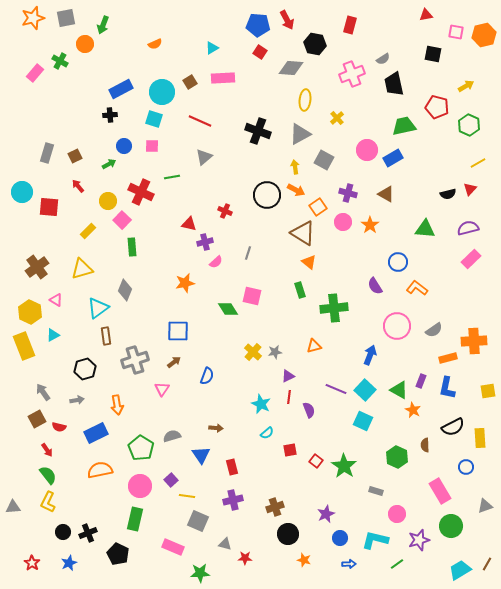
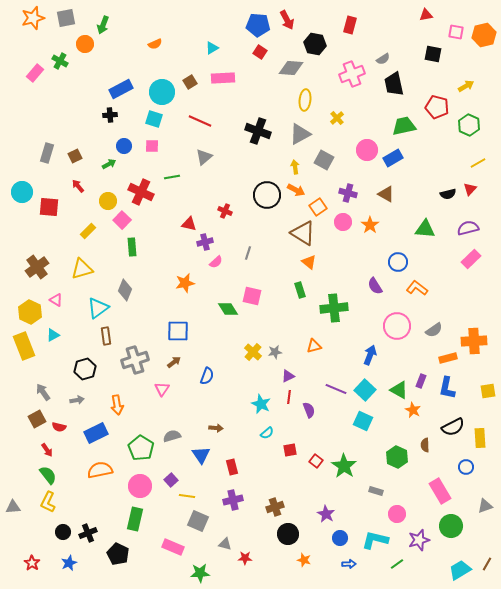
purple star at (326, 514): rotated 18 degrees counterclockwise
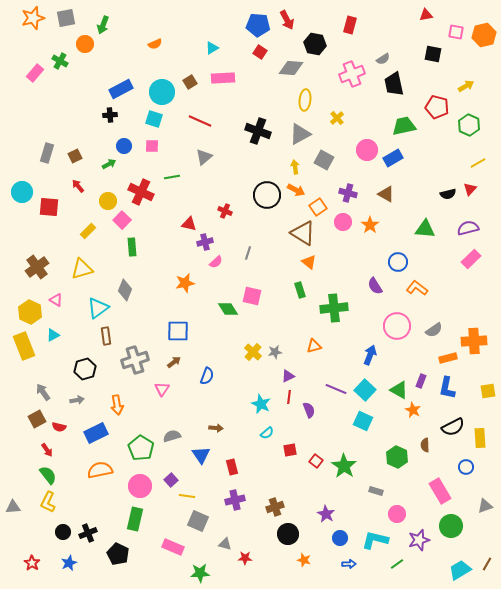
purple cross at (233, 500): moved 2 px right
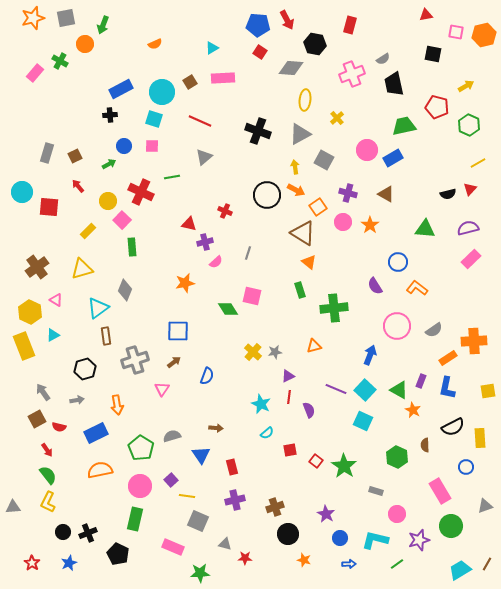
orange rectangle at (448, 358): rotated 18 degrees counterclockwise
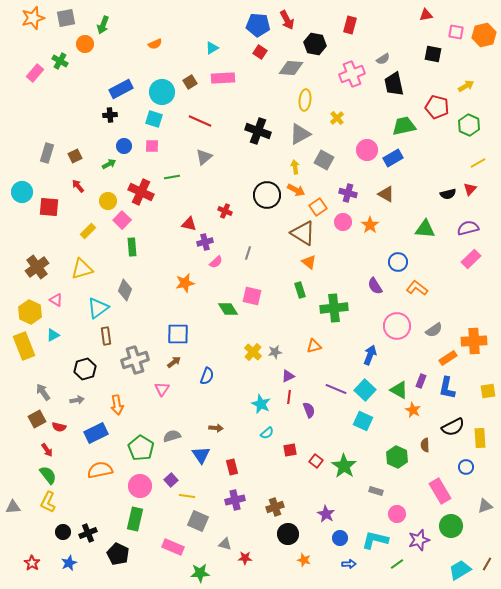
blue square at (178, 331): moved 3 px down
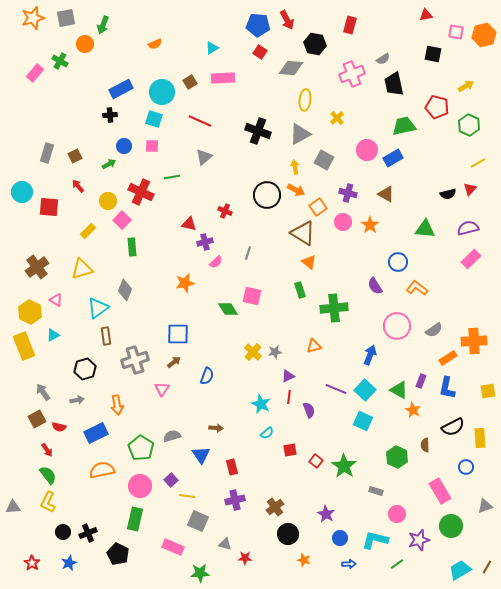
orange semicircle at (100, 470): moved 2 px right
brown cross at (275, 507): rotated 18 degrees counterclockwise
brown line at (487, 564): moved 3 px down
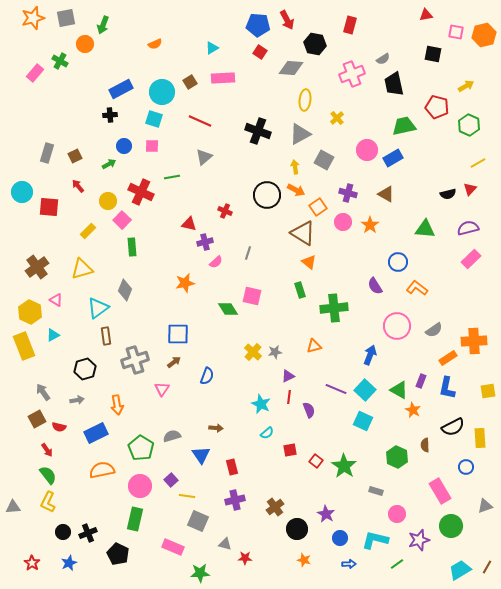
black circle at (288, 534): moved 9 px right, 5 px up
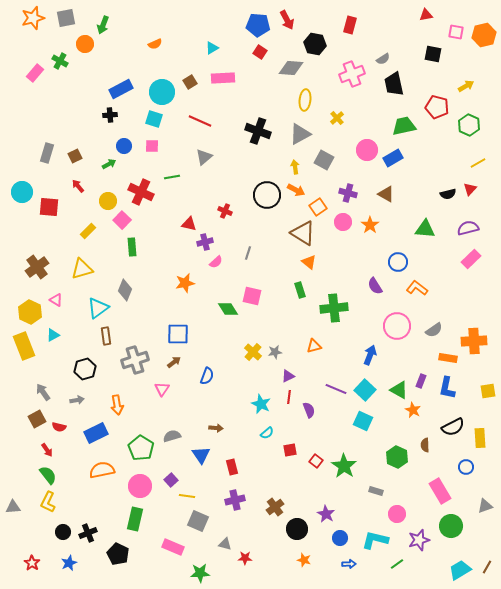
orange rectangle at (448, 358): rotated 42 degrees clockwise
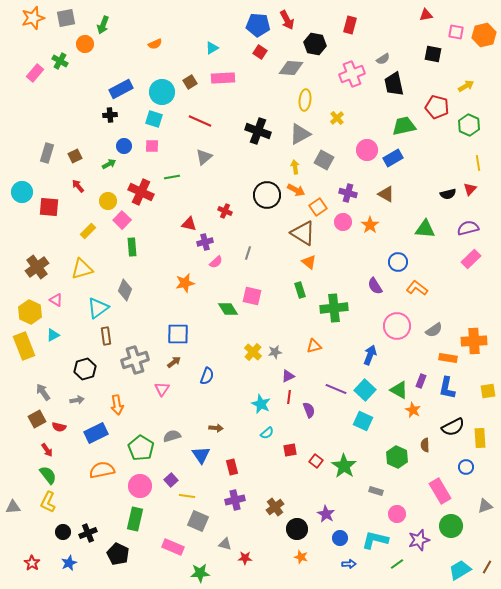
yellow line at (478, 163): rotated 70 degrees counterclockwise
orange star at (304, 560): moved 3 px left, 3 px up
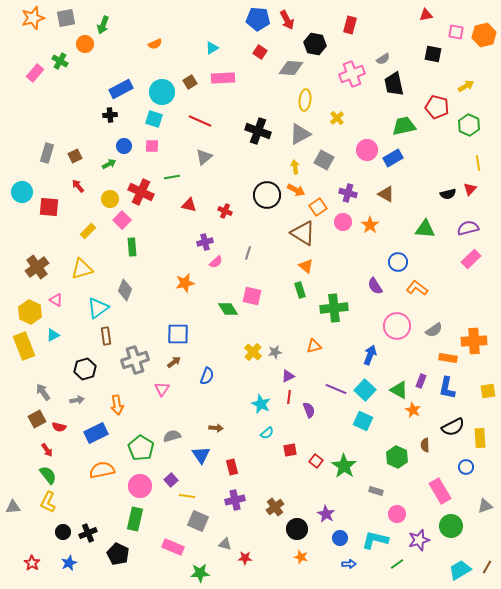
blue pentagon at (258, 25): moved 6 px up
yellow circle at (108, 201): moved 2 px right, 2 px up
red triangle at (189, 224): moved 19 px up
orange triangle at (309, 262): moved 3 px left, 4 px down
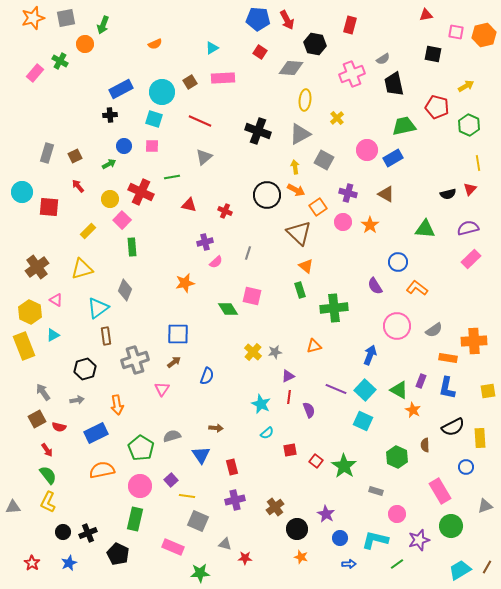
brown triangle at (303, 233): moved 4 px left; rotated 12 degrees clockwise
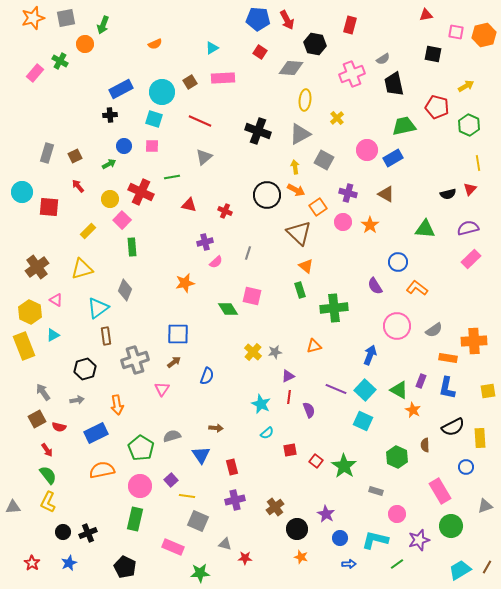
black pentagon at (118, 554): moved 7 px right, 13 px down
